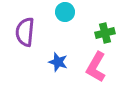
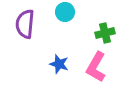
purple semicircle: moved 8 px up
blue star: moved 1 px right, 2 px down
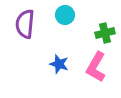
cyan circle: moved 3 px down
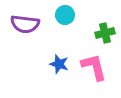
purple semicircle: rotated 88 degrees counterclockwise
pink L-shape: moved 2 px left; rotated 136 degrees clockwise
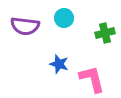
cyan circle: moved 1 px left, 3 px down
purple semicircle: moved 2 px down
pink L-shape: moved 2 px left, 12 px down
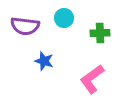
green cross: moved 5 px left; rotated 12 degrees clockwise
blue star: moved 15 px left, 3 px up
pink L-shape: rotated 112 degrees counterclockwise
